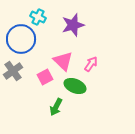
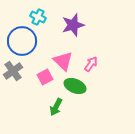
blue circle: moved 1 px right, 2 px down
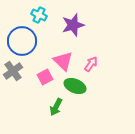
cyan cross: moved 1 px right, 2 px up
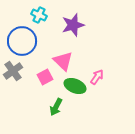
pink arrow: moved 6 px right, 13 px down
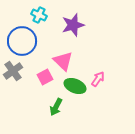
pink arrow: moved 1 px right, 2 px down
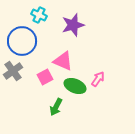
pink triangle: rotated 20 degrees counterclockwise
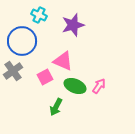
pink arrow: moved 1 px right, 7 px down
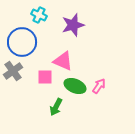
blue circle: moved 1 px down
pink square: rotated 28 degrees clockwise
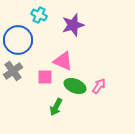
blue circle: moved 4 px left, 2 px up
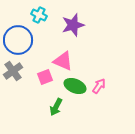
pink square: rotated 21 degrees counterclockwise
